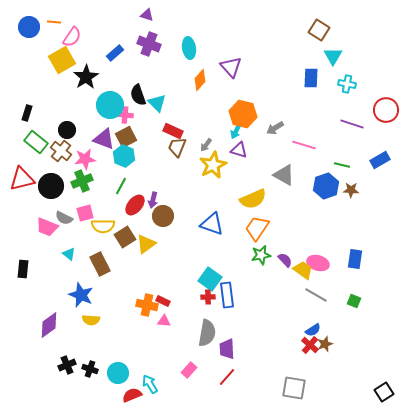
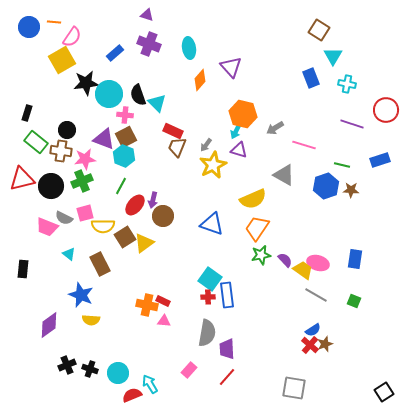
black star at (86, 77): moved 6 px down; rotated 25 degrees clockwise
blue rectangle at (311, 78): rotated 24 degrees counterclockwise
cyan circle at (110, 105): moved 1 px left, 11 px up
brown cross at (61, 151): rotated 30 degrees counterclockwise
blue rectangle at (380, 160): rotated 12 degrees clockwise
yellow triangle at (146, 244): moved 2 px left, 1 px up
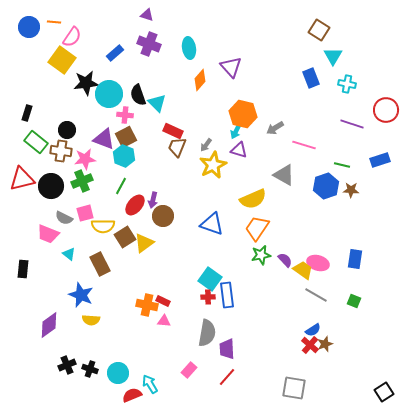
yellow square at (62, 60): rotated 24 degrees counterclockwise
pink trapezoid at (47, 227): moved 1 px right, 7 px down
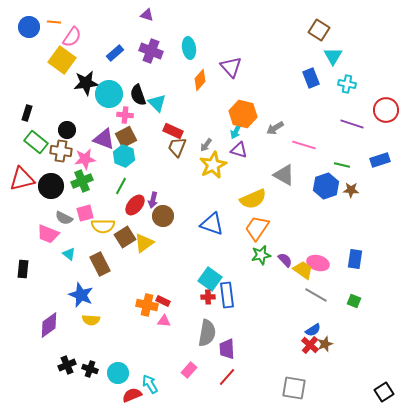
purple cross at (149, 44): moved 2 px right, 7 px down
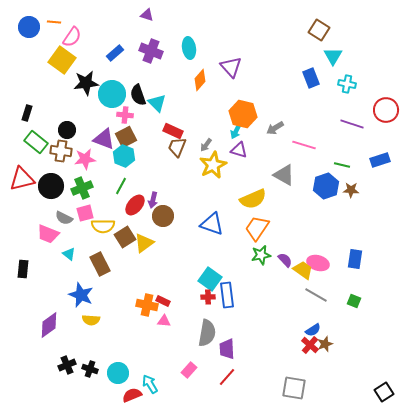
cyan circle at (109, 94): moved 3 px right
green cross at (82, 181): moved 7 px down
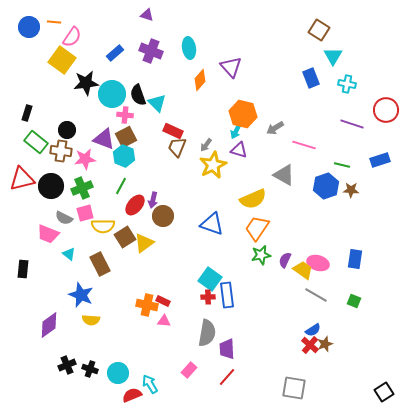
purple semicircle at (285, 260): rotated 112 degrees counterclockwise
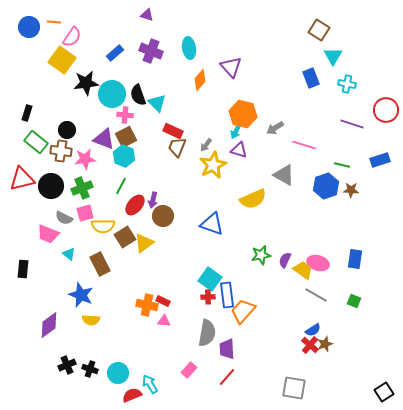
orange trapezoid at (257, 228): moved 14 px left, 83 px down; rotated 8 degrees clockwise
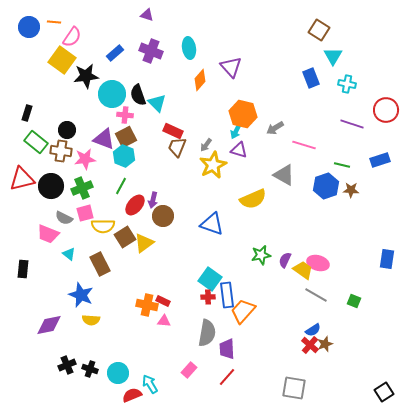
black star at (86, 83): moved 7 px up
blue rectangle at (355, 259): moved 32 px right
purple diamond at (49, 325): rotated 24 degrees clockwise
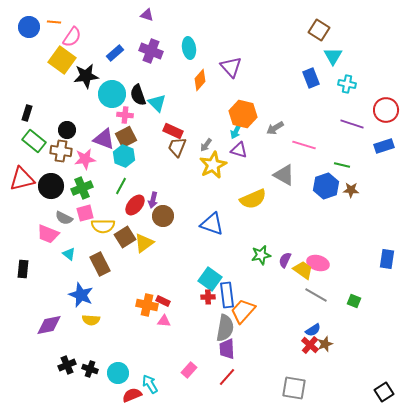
green rectangle at (36, 142): moved 2 px left, 1 px up
blue rectangle at (380, 160): moved 4 px right, 14 px up
gray semicircle at (207, 333): moved 18 px right, 5 px up
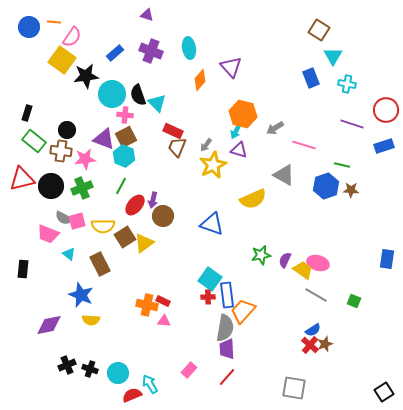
pink square at (85, 213): moved 8 px left, 8 px down
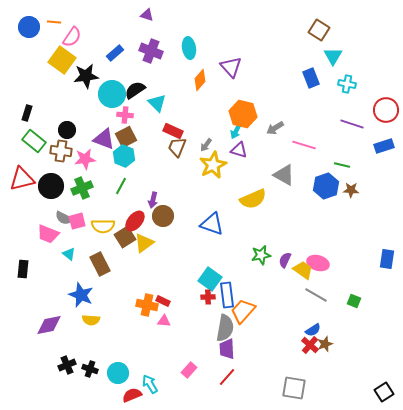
black semicircle at (138, 95): moved 3 px left, 5 px up; rotated 75 degrees clockwise
red ellipse at (135, 205): moved 16 px down
